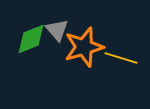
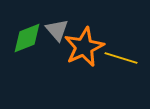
green diamond: moved 4 px left, 1 px up
orange star: rotated 9 degrees counterclockwise
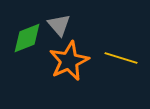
gray triangle: moved 2 px right, 5 px up
orange star: moved 15 px left, 14 px down
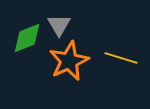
gray triangle: rotated 10 degrees clockwise
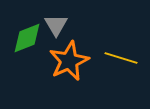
gray triangle: moved 3 px left
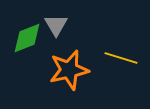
orange star: moved 9 px down; rotated 12 degrees clockwise
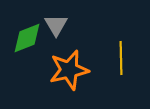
yellow line: rotated 72 degrees clockwise
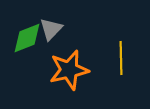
gray triangle: moved 5 px left, 4 px down; rotated 15 degrees clockwise
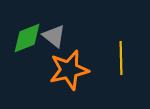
gray triangle: moved 3 px right, 7 px down; rotated 35 degrees counterclockwise
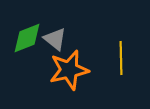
gray triangle: moved 1 px right, 3 px down
